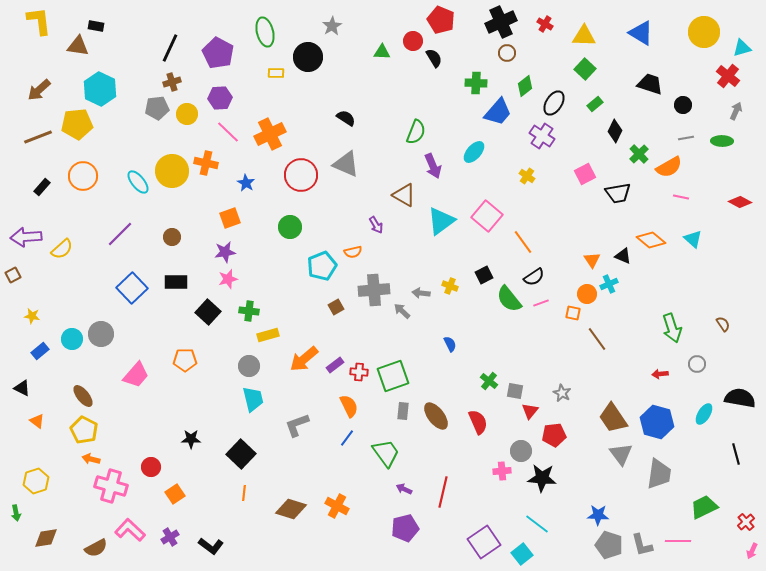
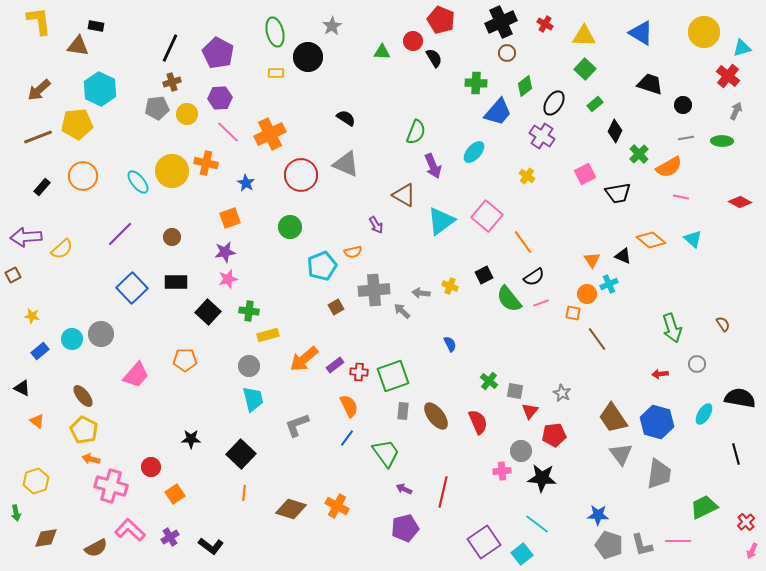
green ellipse at (265, 32): moved 10 px right
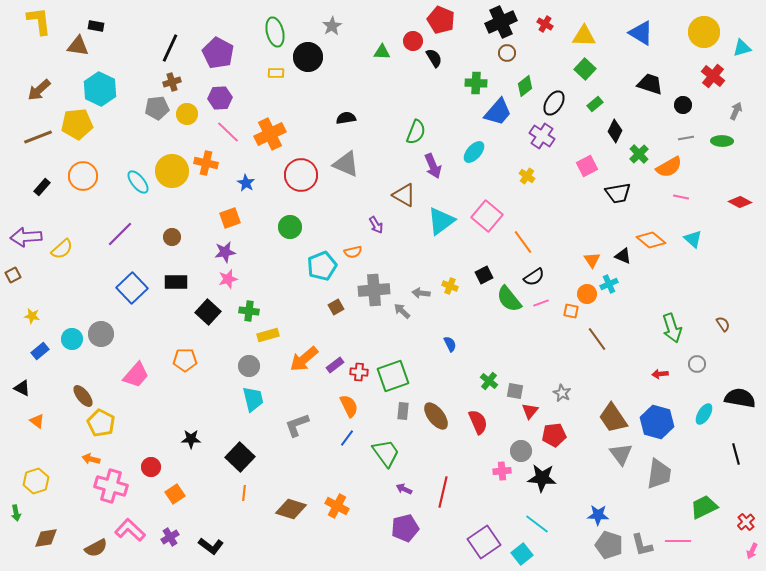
red cross at (728, 76): moved 15 px left
black semicircle at (346, 118): rotated 42 degrees counterclockwise
pink square at (585, 174): moved 2 px right, 8 px up
orange square at (573, 313): moved 2 px left, 2 px up
yellow pentagon at (84, 430): moved 17 px right, 7 px up
black square at (241, 454): moved 1 px left, 3 px down
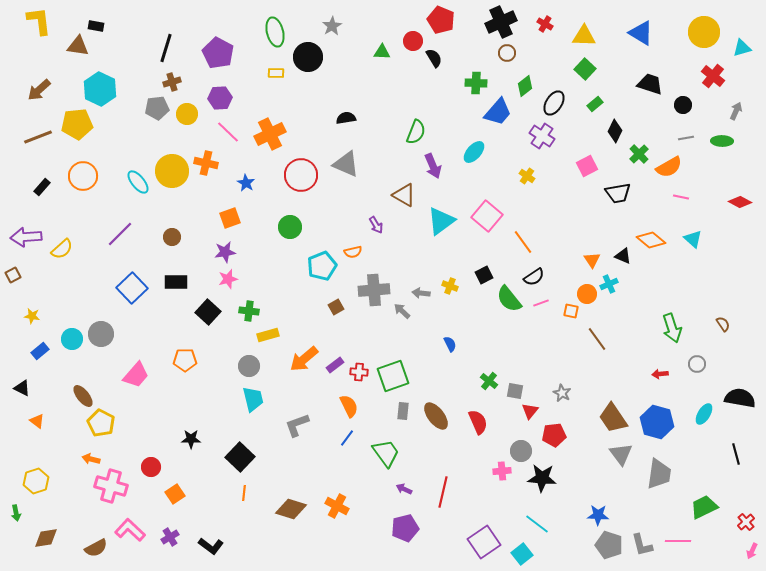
black line at (170, 48): moved 4 px left; rotated 8 degrees counterclockwise
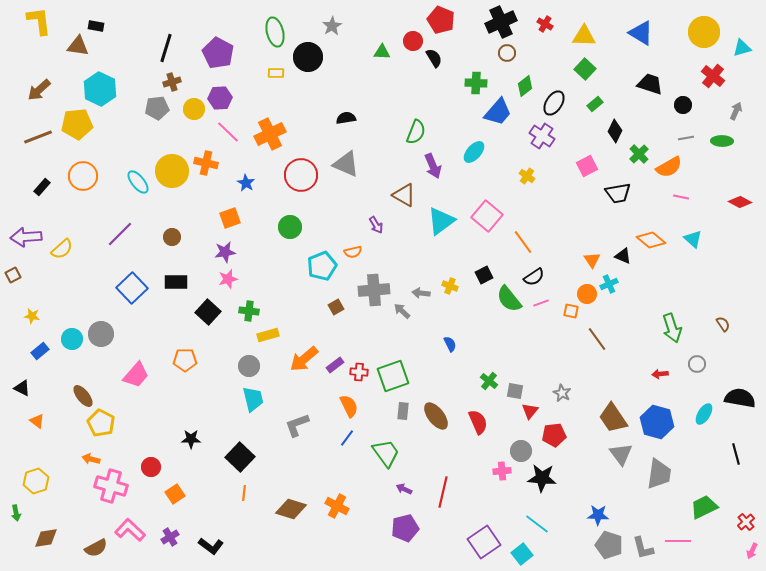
yellow circle at (187, 114): moved 7 px right, 5 px up
gray L-shape at (642, 545): moved 1 px right, 3 px down
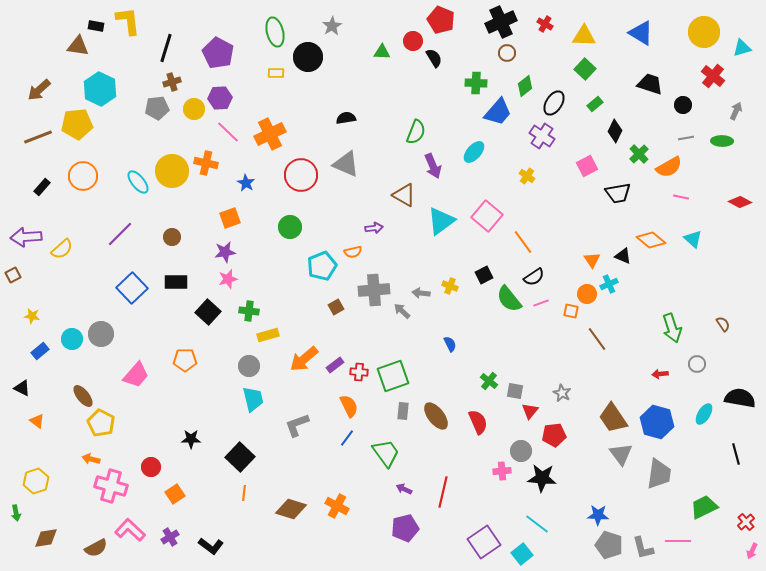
yellow L-shape at (39, 21): moved 89 px right
purple arrow at (376, 225): moved 2 px left, 3 px down; rotated 66 degrees counterclockwise
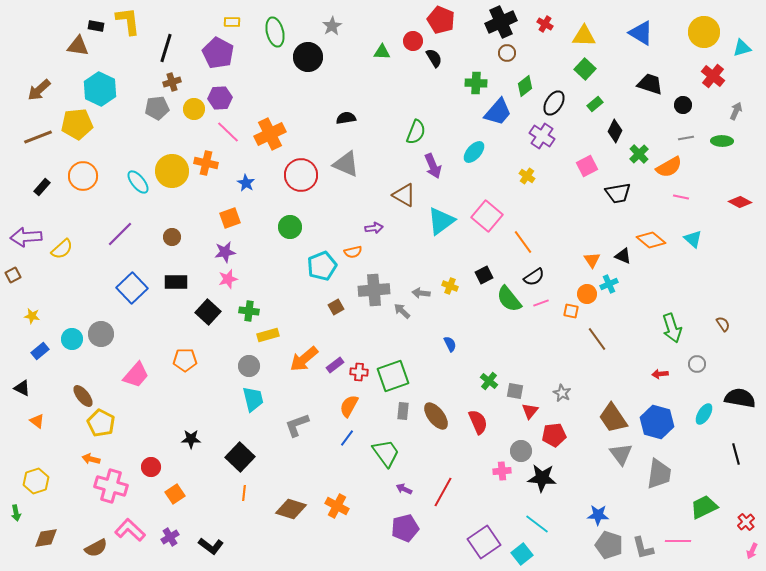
yellow rectangle at (276, 73): moved 44 px left, 51 px up
orange semicircle at (349, 406): rotated 125 degrees counterclockwise
red line at (443, 492): rotated 16 degrees clockwise
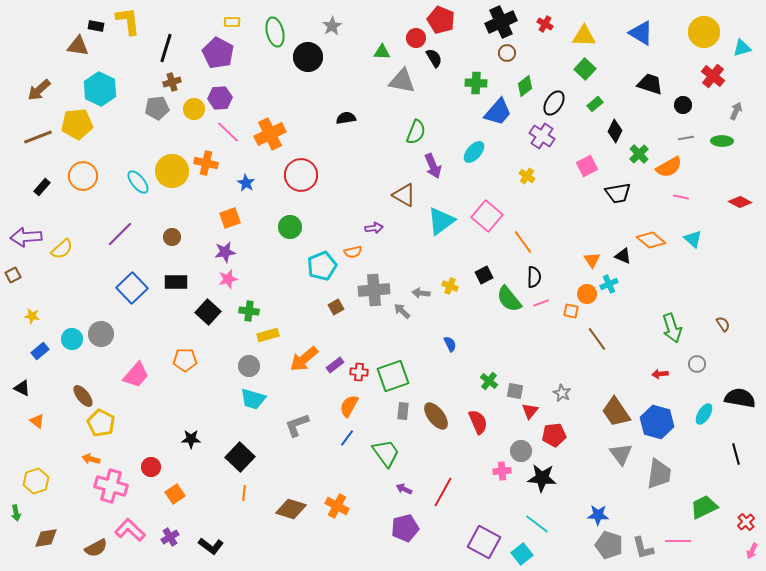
red circle at (413, 41): moved 3 px right, 3 px up
gray triangle at (346, 164): moved 56 px right, 83 px up; rotated 12 degrees counterclockwise
black semicircle at (534, 277): rotated 55 degrees counterclockwise
cyan trapezoid at (253, 399): rotated 120 degrees clockwise
brown trapezoid at (613, 418): moved 3 px right, 6 px up
purple square at (484, 542): rotated 28 degrees counterclockwise
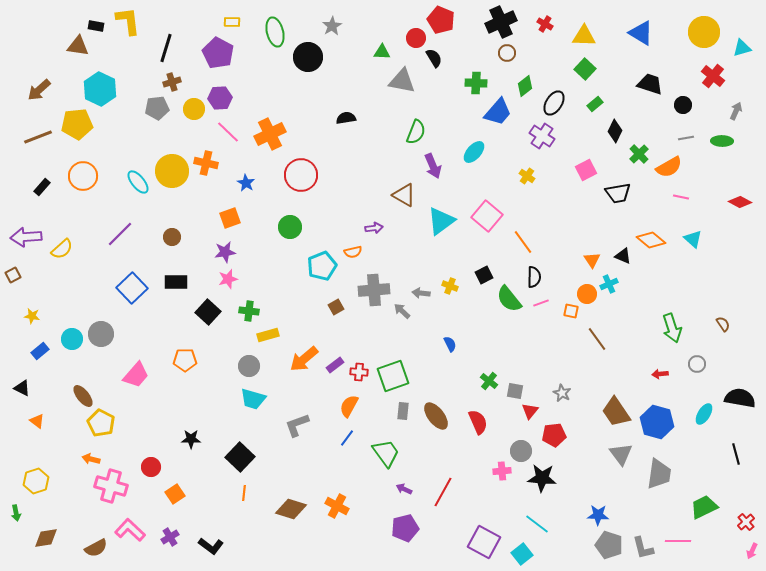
pink square at (587, 166): moved 1 px left, 4 px down
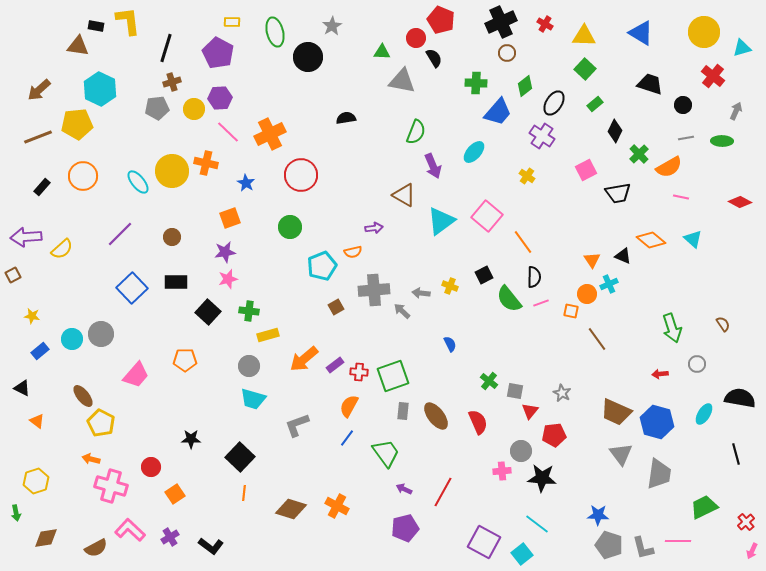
brown trapezoid at (616, 412): rotated 32 degrees counterclockwise
